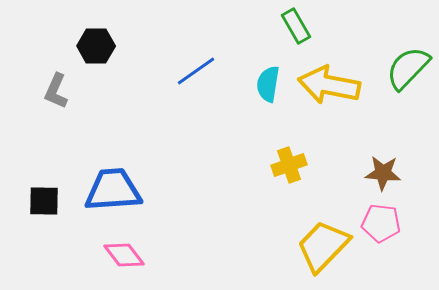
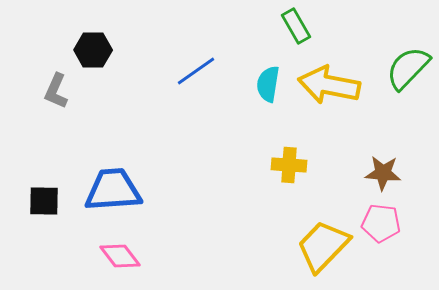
black hexagon: moved 3 px left, 4 px down
yellow cross: rotated 24 degrees clockwise
pink diamond: moved 4 px left, 1 px down
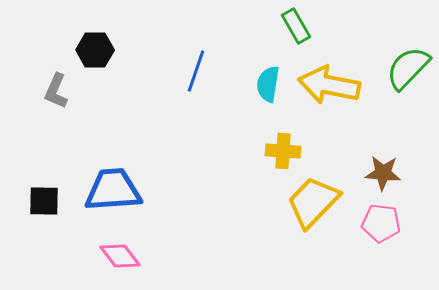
black hexagon: moved 2 px right
blue line: rotated 36 degrees counterclockwise
yellow cross: moved 6 px left, 14 px up
yellow trapezoid: moved 10 px left, 44 px up
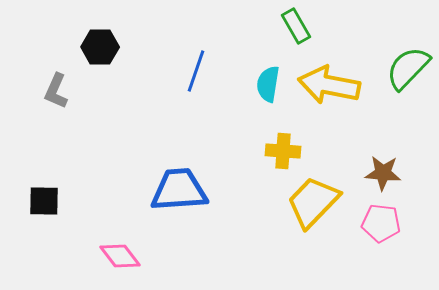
black hexagon: moved 5 px right, 3 px up
blue trapezoid: moved 66 px right
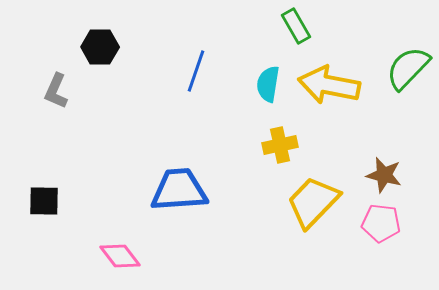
yellow cross: moved 3 px left, 6 px up; rotated 16 degrees counterclockwise
brown star: moved 1 px right, 2 px down; rotated 9 degrees clockwise
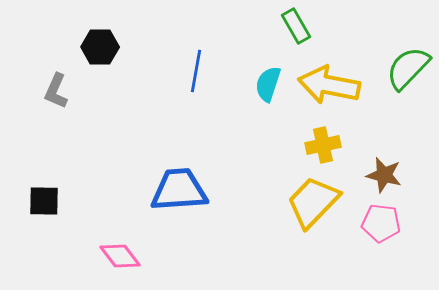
blue line: rotated 9 degrees counterclockwise
cyan semicircle: rotated 9 degrees clockwise
yellow cross: moved 43 px right
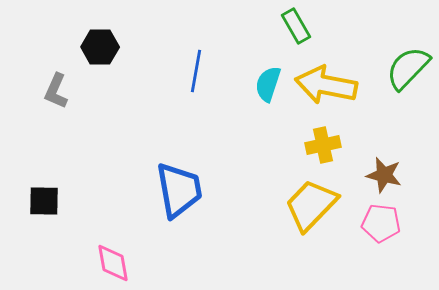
yellow arrow: moved 3 px left
blue trapezoid: rotated 84 degrees clockwise
yellow trapezoid: moved 2 px left, 3 px down
pink diamond: moved 7 px left, 7 px down; rotated 27 degrees clockwise
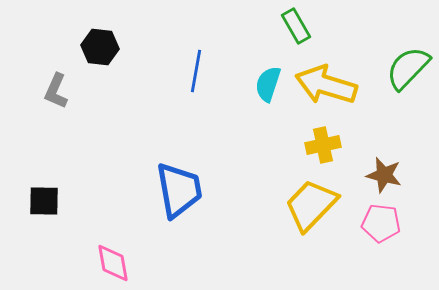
black hexagon: rotated 6 degrees clockwise
yellow arrow: rotated 6 degrees clockwise
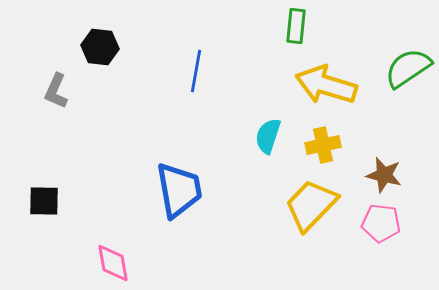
green rectangle: rotated 36 degrees clockwise
green semicircle: rotated 12 degrees clockwise
cyan semicircle: moved 52 px down
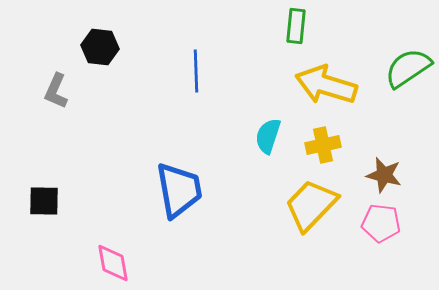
blue line: rotated 12 degrees counterclockwise
